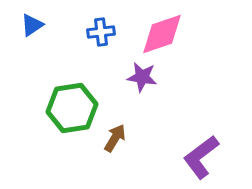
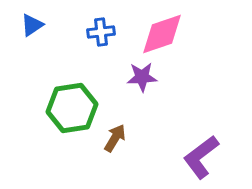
purple star: rotated 12 degrees counterclockwise
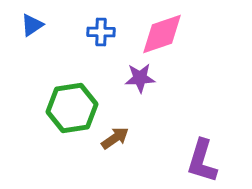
blue cross: rotated 8 degrees clockwise
purple star: moved 2 px left, 1 px down
brown arrow: rotated 24 degrees clockwise
purple L-shape: moved 1 px right, 4 px down; rotated 36 degrees counterclockwise
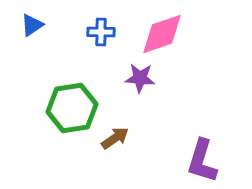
purple star: rotated 8 degrees clockwise
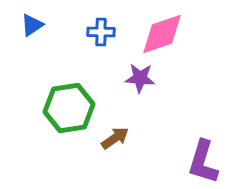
green hexagon: moved 3 px left
purple L-shape: moved 1 px right, 1 px down
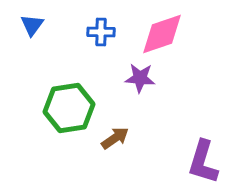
blue triangle: rotated 20 degrees counterclockwise
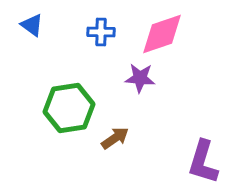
blue triangle: rotated 30 degrees counterclockwise
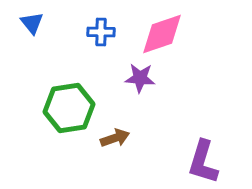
blue triangle: moved 2 px up; rotated 15 degrees clockwise
brown arrow: rotated 16 degrees clockwise
